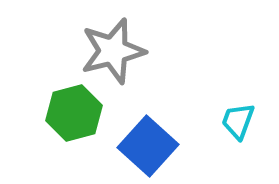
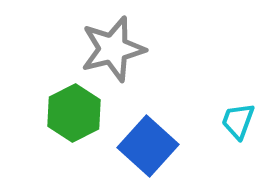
gray star: moved 2 px up
green hexagon: rotated 12 degrees counterclockwise
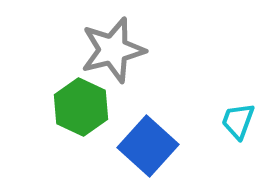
gray star: moved 1 px down
green hexagon: moved 7 px right, 6 px up; rotated 8 degrees counterclockwise
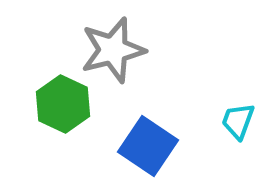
green hexagon: moved 18 px left, 3 px up
blue square: rotated 8 degrees counterclockwise
